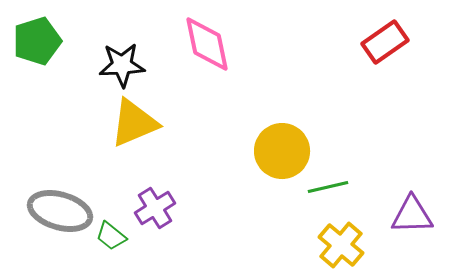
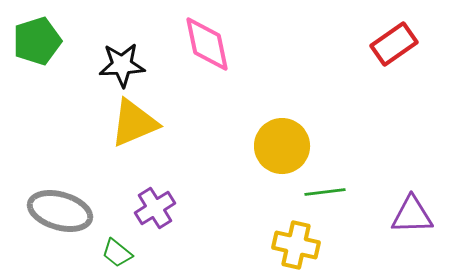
red rectangle: moved 9 px right, 2 px down
yellow circle: moved 5 px up
green line: moved 3 px left, 5 px down; rotated 6 degrees clockwise
green trapezoid: moved 6 px right, 17 px down
yellow cross: moved 45 px left; rotated 27 degrees counterclockwise
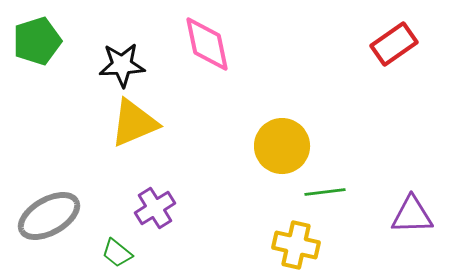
gray ellipse: moved 11 px left, 5 px down; rotated 46 degrees counterclockwise
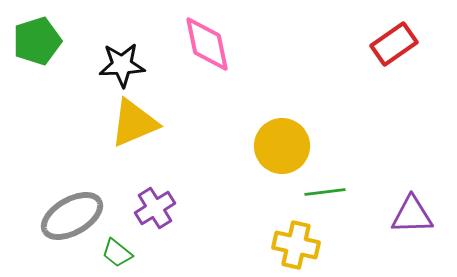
gray ellipse: moved 23 px right
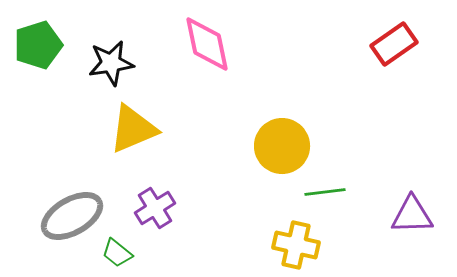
green pentagon: moved 1 px right, 4 px down
black star: moved 11 px left, 2 px up; rotated 6 degrees counterclockwise
yellow triangle: moved 1 px left, 6 px down
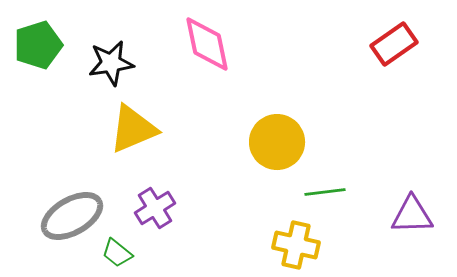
yellow circle: moved 5 px left, 4 px up
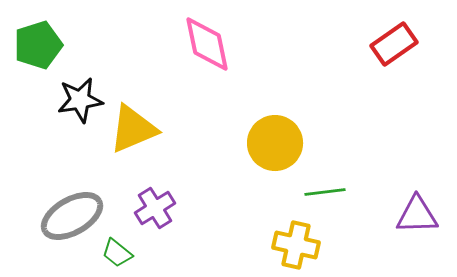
black star: moved 31 px left, 37 px down
yellow circle: moved 2 px left, 1 px down
purple triangle: moved 5 px right
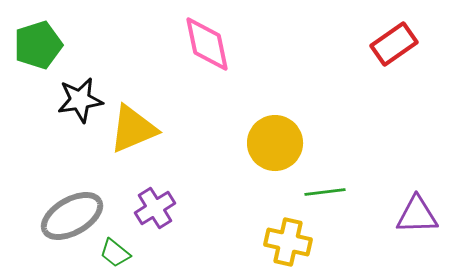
yellow cross: moved 8 px left, 3 px up
green trapezoid: moved 2 px left
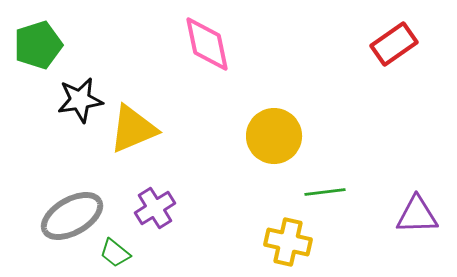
yellow circle: moved 1 px left, 7 px up
